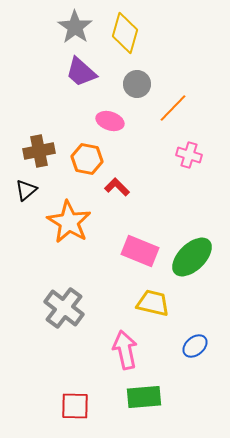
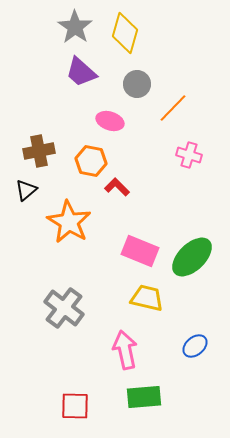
orange hexagon: moved 4 px right, 2 px down
yellow trapezoid: moved 6 px left, 5 px up
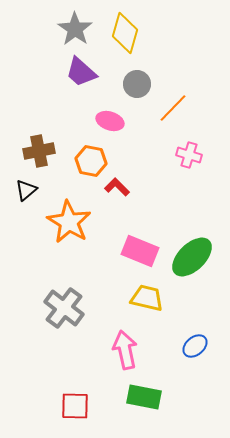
gray star: moved 2 px down
green rectangle: rotated 16 degrees clockwise
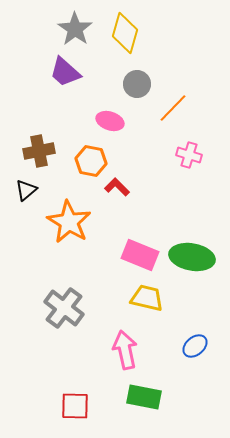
purple trapezoid: moved 16 px left
pink rectangle: moved 4 px down
green ellipse: rotated 54 degrees clockwise
